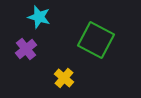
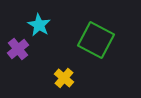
cyan star: moved 8 px down; rotated 15 degrees clockwise
purple cross: moved 8 px left
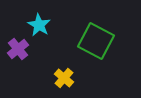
green square: moved 1 px down
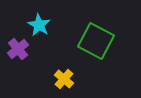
yellow cross: moved 1 px down
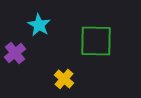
green square: rotated 27 degrees counterclockwise
purple cross: moved 3 px left, 4 px down
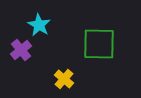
green square: moved 3 px right, 3 px down
purple cross: moved 6 px right, 3 px up
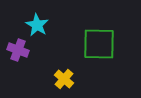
cyan star: moved 2 px left
purple cross: moved 3 px left; rotated 30 degrees counterclockwise
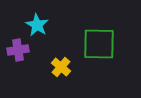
purple cross: rotated 30 degrees counterclockwise
yellow cross: moved 3 px left, 12 px up
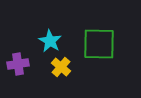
cyan star: moved 13 px right, 16 px down
purple cross: moved 14 px down
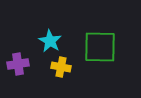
green square: moved 1 px right, 3 px down
yellow cross: rotated 30 degrees counterclockwise
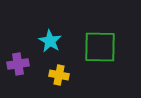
yellow cross: moved 2 px left, 8 px down
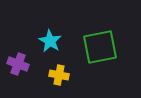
green square: rotated 12 degrees counterclockwise
purple cross: rotated 30 degrees clockwise
